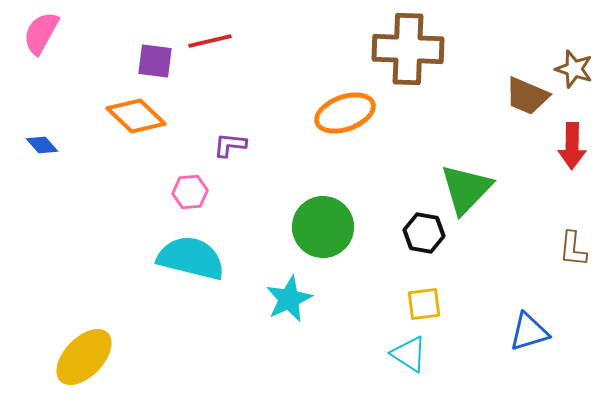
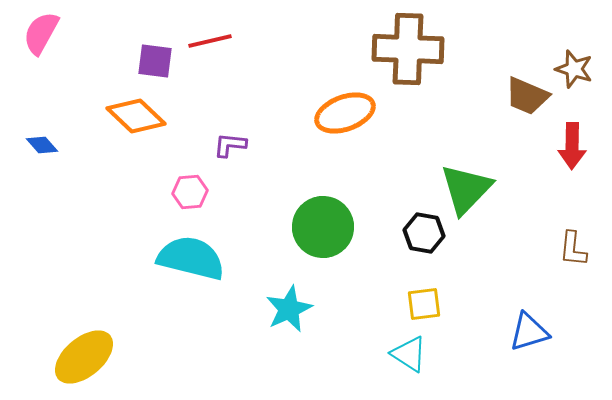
cyan star: moved 10 px down
yellow ellipse: rotated 6 degrees clockwise
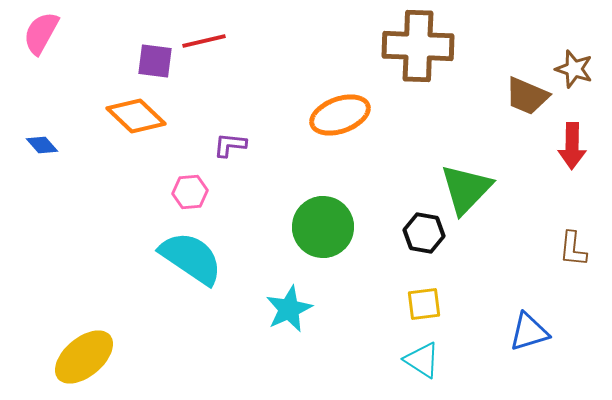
red line: moved 6 px left
brown cross: moved 10 px right, 3 px up
orange ellipse: moved 5 px left, 2 px down
cyan semicircle: rotated 20 degrees clockwise
cyan triangle: moved 13 px right, 6 px down
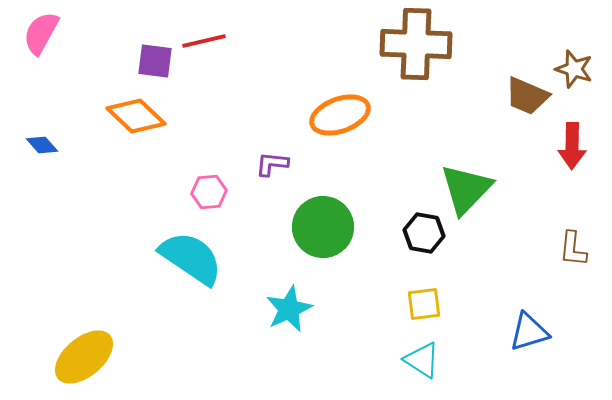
brown cross: moved 2 px left, 2 px up
purple L-shape: moved 42 px right, 19 px down
pink hexagon: moved 19 px right
